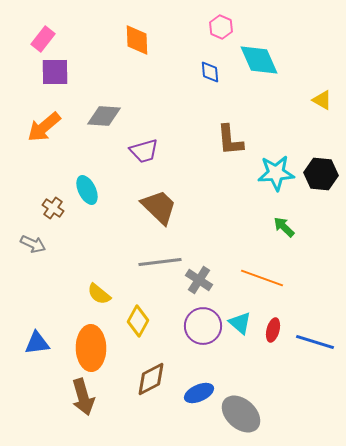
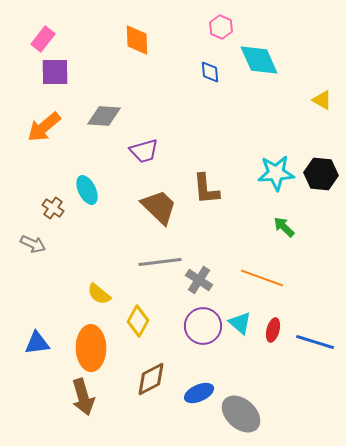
brown L-shape: moved 24 px left, 49 px down
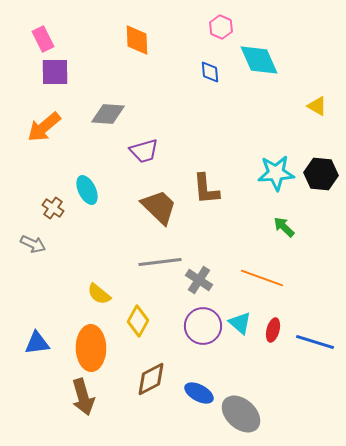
pink rectangle: rotated 65 degrees counterclockwise
yellow triangle: moved 5 px left, 6 px down
gray diamond: moved 4 px right, 2 px up
blue ellipse: rotated 52 degrees clockwise
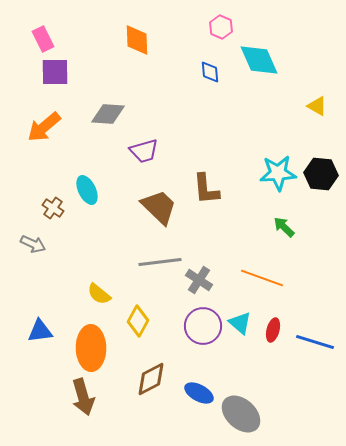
cyan star: moved 2 px right
blue triangle: moved 3 px right, 12 px up
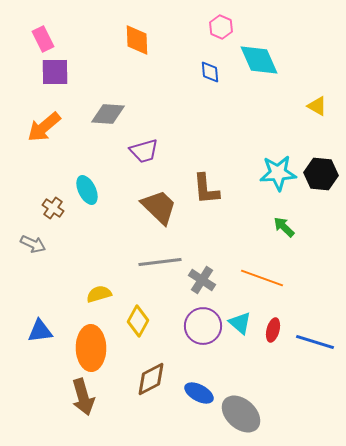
gray cross: moved 3 px right
yellow semicircle: rotated 125 degrees clockwise
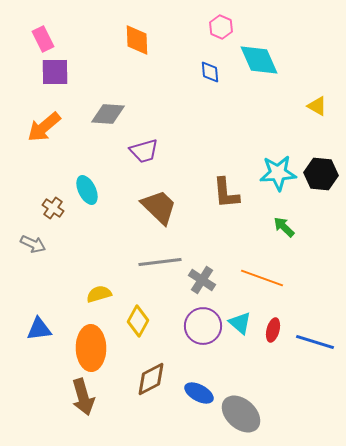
brown L-shape: moved 20 px right, 4 px down
blue triangle: moved 1 px left, 2 px up
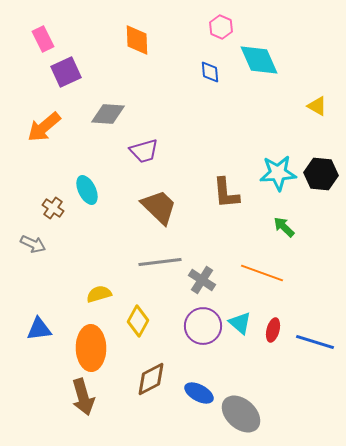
purple square: moved 11 px right; rotated 24 degrees counterclockwise
orange line: moved 5 px up
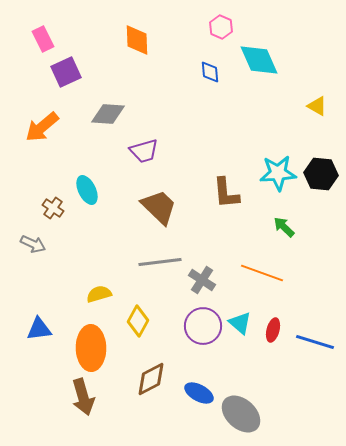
orange arrow: moved 2 px left
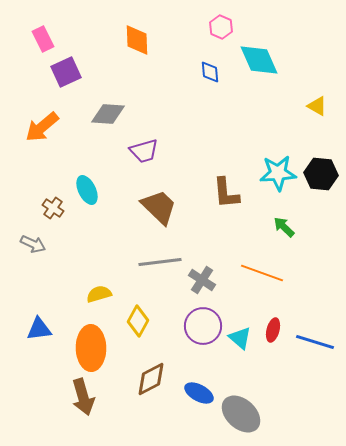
cyan triangle: moved 15 px down
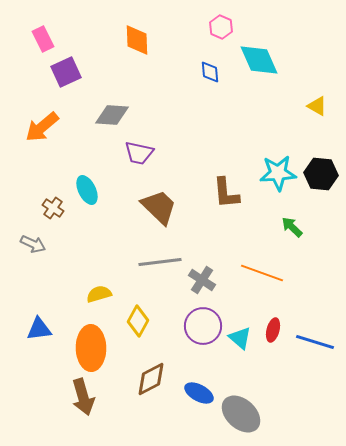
gray diamond: moved 4 px right, 1 px down
purple trapezoid: moved 5 px left, 2 px down; rotated 28 degrees clockwise
green arrow: moved 8 px right
